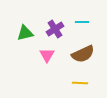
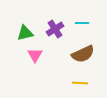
cyan line: moved 1 px down
pink triangle: moved 12 px left
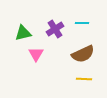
green triangle: moved 2 px left
pink triangle: moved 1 px right, 1 px up
yellow line: moved 4 px right, 4 px up
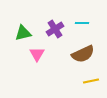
pink triangle: moved 1 px right
yellow line: moved 7 px right, 2 px down; rotated 14 degrees counterclockwise
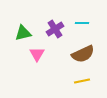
yellow line: moved 9 px left
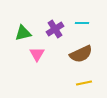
brown semicircle: moved 2 px left
yellow line: moved 2 px right, 2 px down
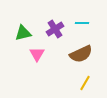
yellow line: moved 1 px right; rotated 49 degrees counterclockwise
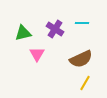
purple cross: rotated 24 degrees counterclockwise
brown semicircle: moved 5 px down
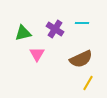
yellow line: moved 3 px right
